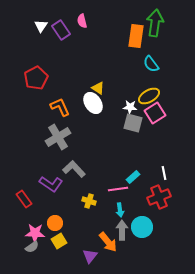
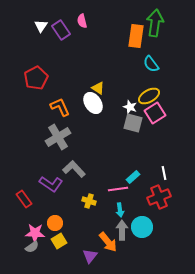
white star: rotated 16 degrees clockwise
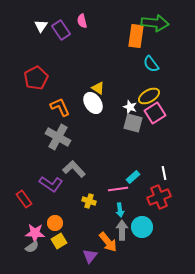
green arrow: rotated 88 degrees clockwise
gray cross: rotated 30 degrees counterclockwise
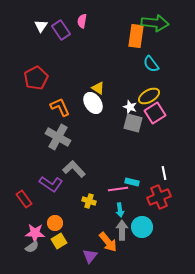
pink semicircle: rotated 24 degrees clockwise
cyan rectangle: moved 1 px left, 5 px down; rotated 56 degrees clockwise
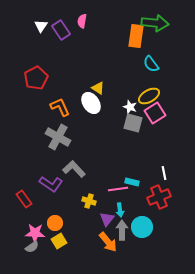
white ellipse: moved 2 px left
purple triangle: moved 17 px right, 37 px up
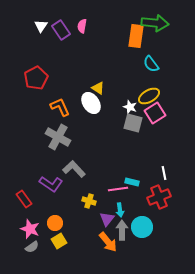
pink semicircle: moved 5 px down
pink star: moved 5 px left, 4 px up; rotated 18 degrees clockwise
